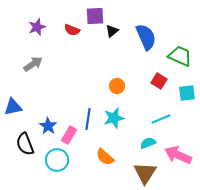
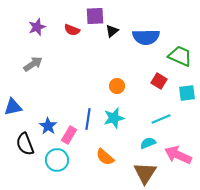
blue semicircle: rotated 112 degrees clockwise
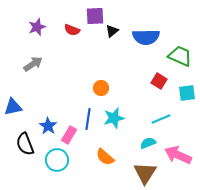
orange circle: moved 16 px left, 2 px down
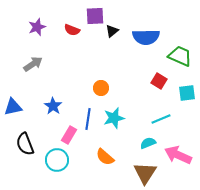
blue star: moved 5 px right, 20 px up
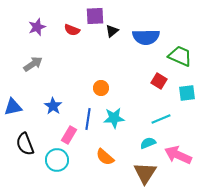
cyan star: rotated 10 degrees clockwise
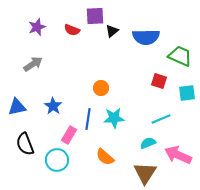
red square: rotated 14 degrees counterclockwise
blue triangle: moved 4 px right
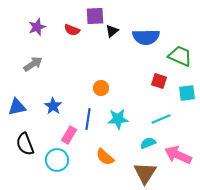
cyan star: moved 4 px right, 1 px down
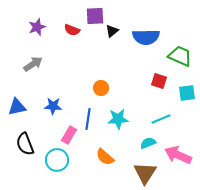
blue star: rotated 30 degrees counterclockwise
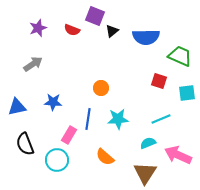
purple square: rotated 24 degrees clockwise
purple star: moved 1 px right, 1 px down
blue star: moved 4 px up
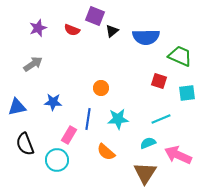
orange semicircle: moved 1 px right, 5 px up
